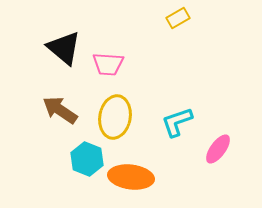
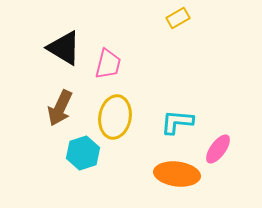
black triangle: rotated 9 degrees counterclockwise
pink trapezoid: rotated 80 degrees counterclockwise
brown arrow: moved 2 px up; rotated 99 degrees counterclockwise
cyan L-shape: rotated 24 degrees clockwise
cyan hexagon: moved 4 px left, 6 px up; rotated 20 degrees clockwise
orange ellipse: moved 46 px right, 3 px up
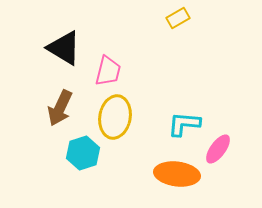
pink trapezoid: moved 7 px down
cyan L-shape: moved 7 px right, 2 px down
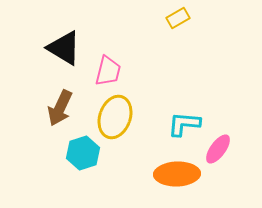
yellow ellipse: rotated 9 degrees clockwise
orange ellipse: rotated 9 degrees counterclockwise
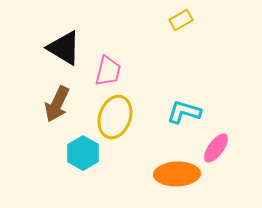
yellow rectangle: moved 3 px right, 2 px down
brown arrow: moved 3 px left, 4 px up
cyan L-shape: moved 12 px up; rotated 12 degrees clockwise
pink ellipse: moved 2 px left, 1 px up
cyan hexagon: rotated 12 degrees counterclockwise
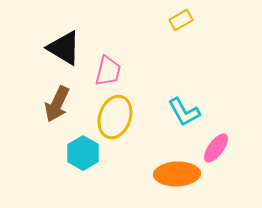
cyan L-shape: rotated 136 degrees counterclockwise
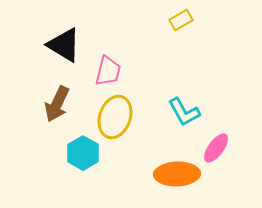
black triangle: moved 3 px up
